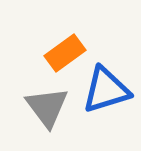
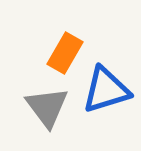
orange rectangle: rotated 24 degrees counterclockwise
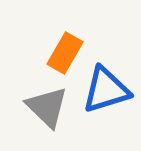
gray triangle: rotated 9 degrees counterclockwise
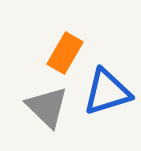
blue triangle: moved 1 px right, 2 px down
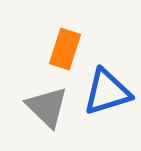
orange rectangle: moved 4 px up; rotated 12 degrees counterclockwise
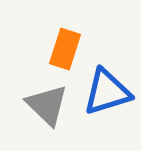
gray triangle: moved 2 px up
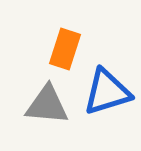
gray triangle: rotated 39 degrees counterclockwise
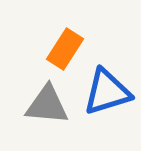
orange rectangle: rotated 15 degrees clockwise
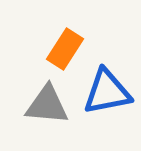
blue triangle: rotated 6 degrees clockwise
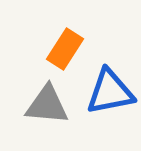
blue triangle: moved 3 px right
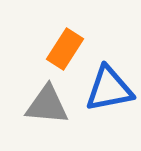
blue triangle: moved 1 px left, 3 px up
